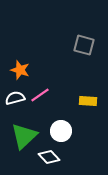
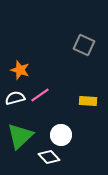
gray square: rotated 10 degrees clockwise
white circle: moved 4 px down
green triangle: moved 4 px left
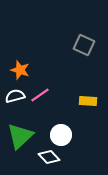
white semicircle: moved 2 px up
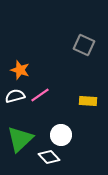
green triangle: moved 3 px down
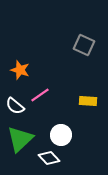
white semicircle: moved 10 px down; rotated 126 degrees counterclockwise
white diamond: moved 1 px down
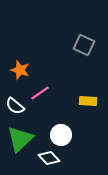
pink line: moved 2 px up
